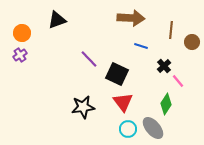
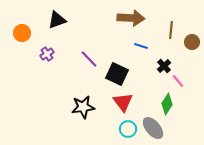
purple cross: moved 27 px right, 1 px up
green diamond: moved 1 px right
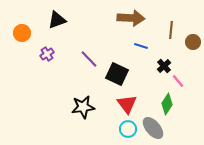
brown circle: moved 1 px right
red triangle: moved 4 px right, 2 px down
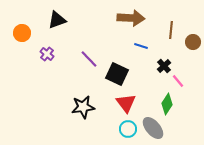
purple cross: rotated 16 degrees counterclockwise
red triangle: moved 1 px left, 1 px up
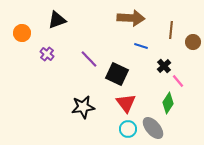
green diamond: moved 1 px right, 1 px up
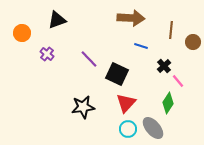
red triangle: rotated 20 degrees clockwise
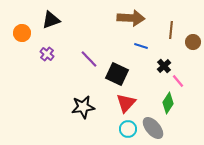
black triangle: moved 6 px left
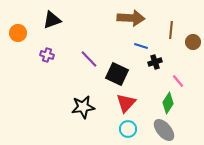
black triangle: moved 1 px right
orange circle: moved 4 px left
purple cross: moved 1 px down; rotated 24 degrees counterclockwise
black cross: moved 9 px left, 4 px up; rotated 24 degrees clockwise
gray ellipse: moved 11 px right, 2 px down
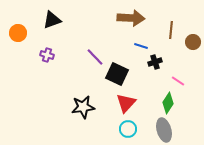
purple line: moved 6 px right, 2 px up
pink line: rotated 16 degrees counterclockwise
gray ellipse: rotated 25 degrees clockwise
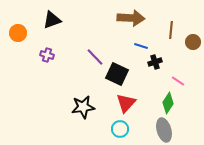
cyan circle: moved 8 px left
